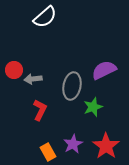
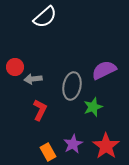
red circle: moved 1 px right, 3 px up
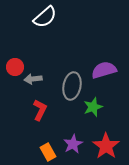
purple semicircle: rotated 10 degrees clockwise
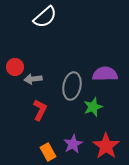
purple semicircle: moved 1 px right, 4 px down; rotated 15 degrees clockwise
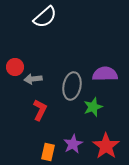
orange rectangle: rotated 42 degrees clockwise
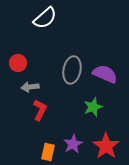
white semicircle: moved 1 px down
red circle: moved 3 px right, 4 px up
purple semicircle: rotated 25 degrees clockwise
gray arrow: moved 3 px left, 8 px down
gray ellipse: moved 16 px up
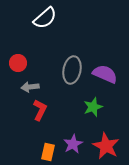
red star: rotated 8 degrees counterclockwise
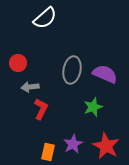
red L-shape: moved 1 px right, 1 px up
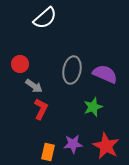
red circle: moved 2 px right, 1 px down
gray arrow: moved 4 px right, 1 px up; rotated 138 degrees counterclockwise
purple star: rotated 24 degrees clockwise
